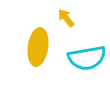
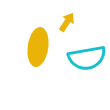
yellow arrow: moved 1 px right, 4 px down; rotated 72 degrees clockwise
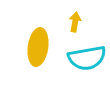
yellow arrow: moved 8 px right; rotated 24 degrees counterclockwise
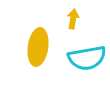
yellow arrow: moved 2 px left, 3 px up
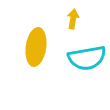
yellow ellipse: moved 2 px left
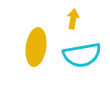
cyan semicircle: moved 5 px left, 3 px up
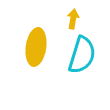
cyan semicircle: rotated 63 degrees counterclockwise
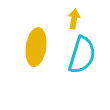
yellow arrow: moved 1 px right
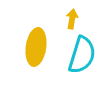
yellow arrow: moved 2 px left
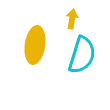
yellow ellipse: moved 1 px left, 2 px up
